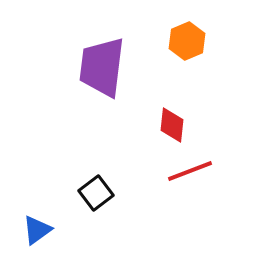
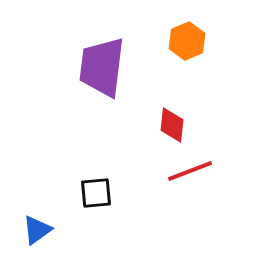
black square: rotated 32 degrees clockwise
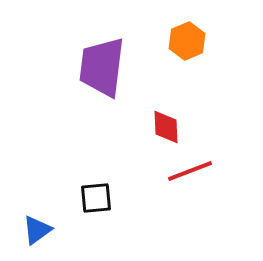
red diamond: moved 6 px left, 2 px down; rotated 9 degrees counterclockwise
black square: moved 5 px down
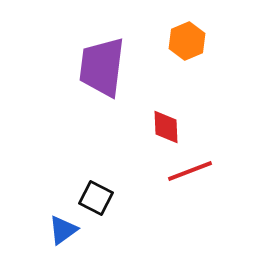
black square: rotated 32 degrees clockwise
blue triangle: moved 26 px right
